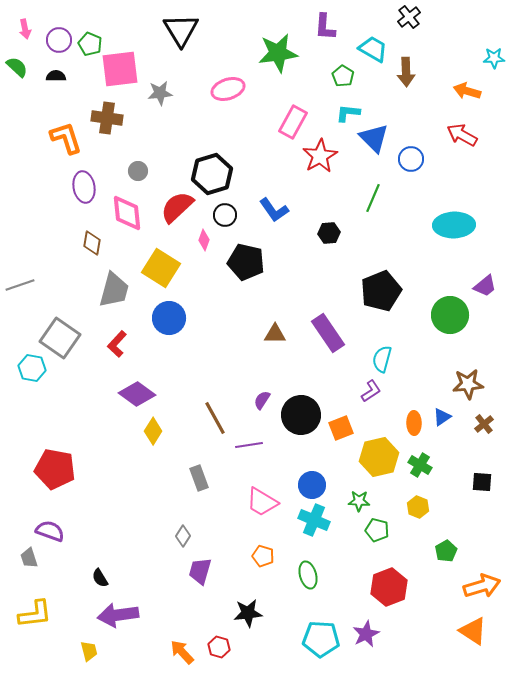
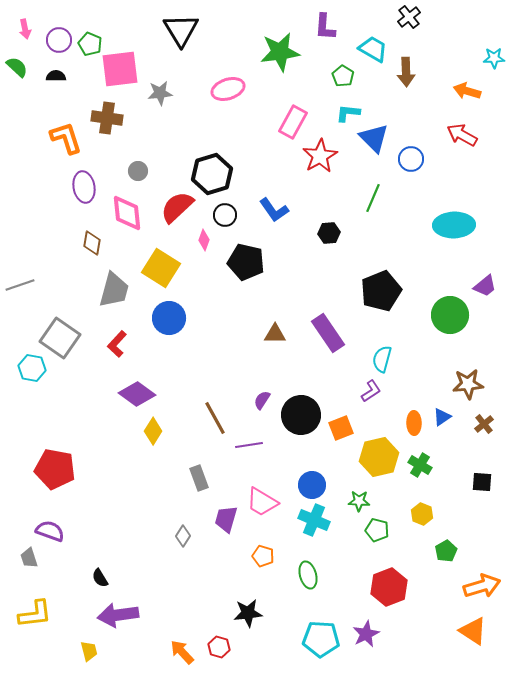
green star at (278, 53): moved 2 px right, 1 px up
yellow hexagon at (418, 507): moved 4 px right, 7 px down
purple trapezoid at (200, 571): moved 26 px right, 52 px up
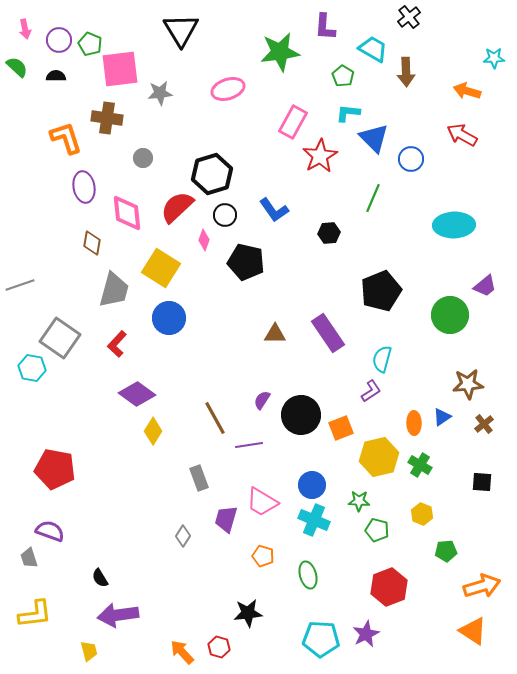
gray circle at (138, 171): moved 5 px right, 13 px up
green pentagon at (446, 551): rotated 25 degrees clockwise
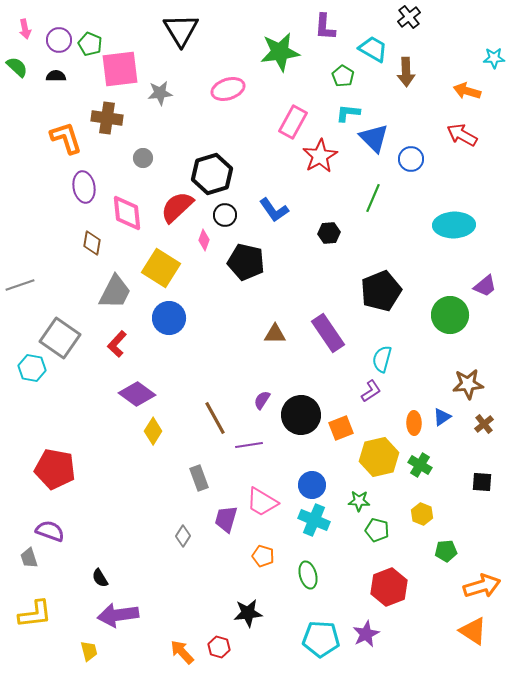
gray trapezoid at (114, 290): moved 1 px right, 2 px down; rotated 12 degrees clockwise
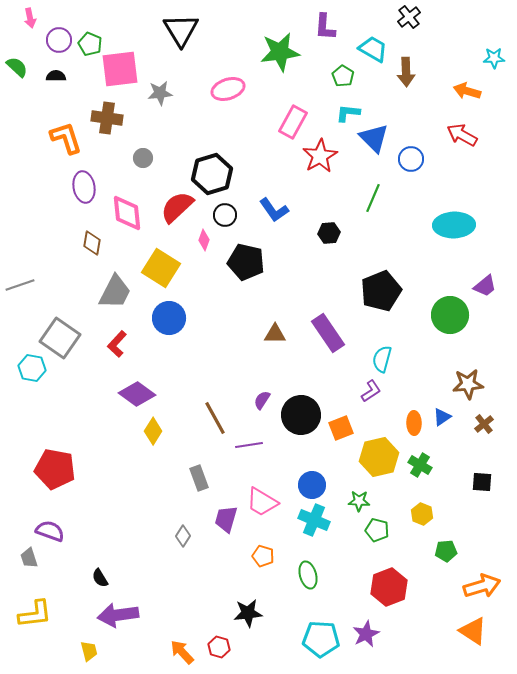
pink arrow at (25, 29): moved 5 px right, 11 px up
